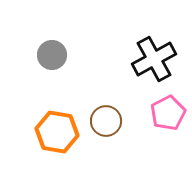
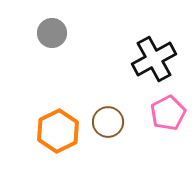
gray circle: moved 22 px up
brown circle: moved 2 px right, 1 px down
orange hexagon: moved 1 px right, 1 px up; rotated 24 degrees clockwise
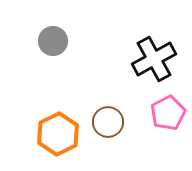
gray circle: moved 1 px right, 8 px down
orange hexagon: moved 3 px down
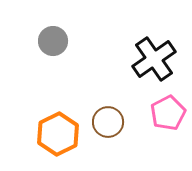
black cross: rotated 6 degrees counterclockwise
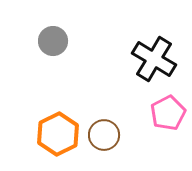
black cross: rotated 24 degrees counterclockwise
brown circle: moved 4 px left, 13 px down
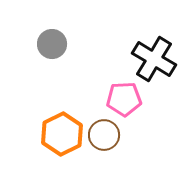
gray circle: moved 1 px left, 3 px down
pink pentagon: moved 44 px left, 14 px up; rotated 24 degrees clockwise
orange hexagon: moved 4 px right
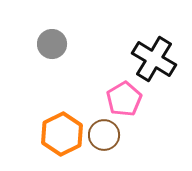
pink pentagon: rotated 28 degrees counterclockwise
